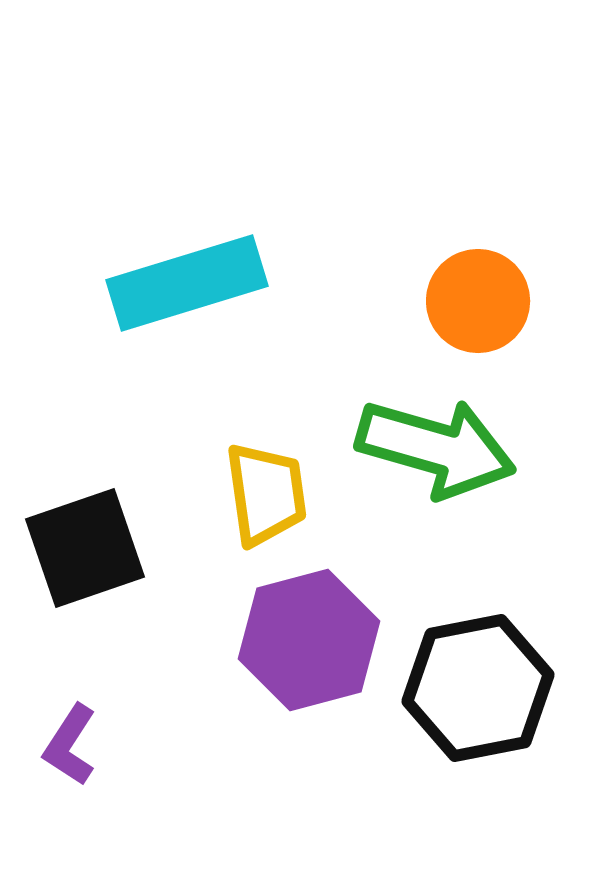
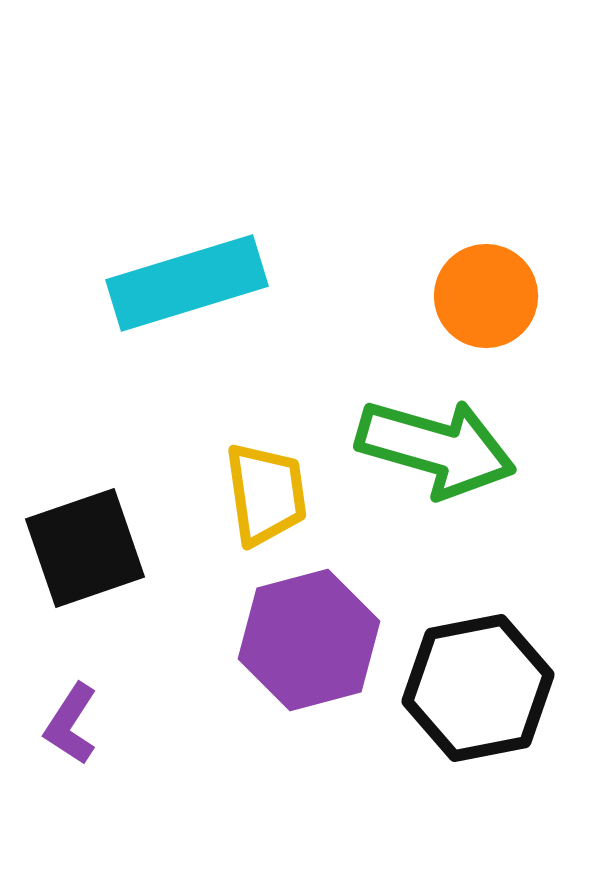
orange circle: moved 8 px right, 5 px up
purple L-shape: moved 1 px right, 21 px up
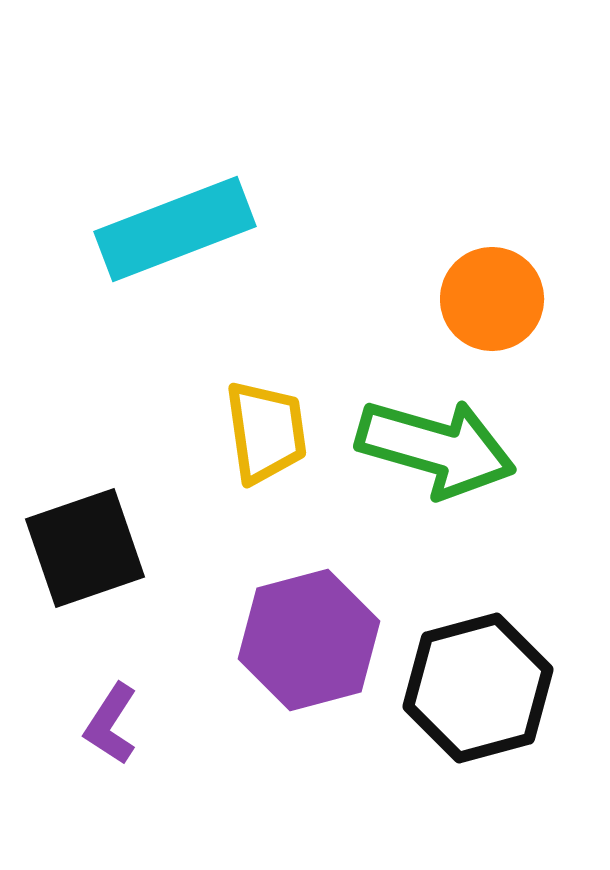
cyan rectangle: moved 12 px left, 54 px up; rotated 4 degrees counterclockwise
orange circle: moved 6 px right, 3 px down
yellow trapezoid: moved 62 px up
black hexagon: rotated 4 degrees counterclockwise
purple L-shape: moved 40 px right
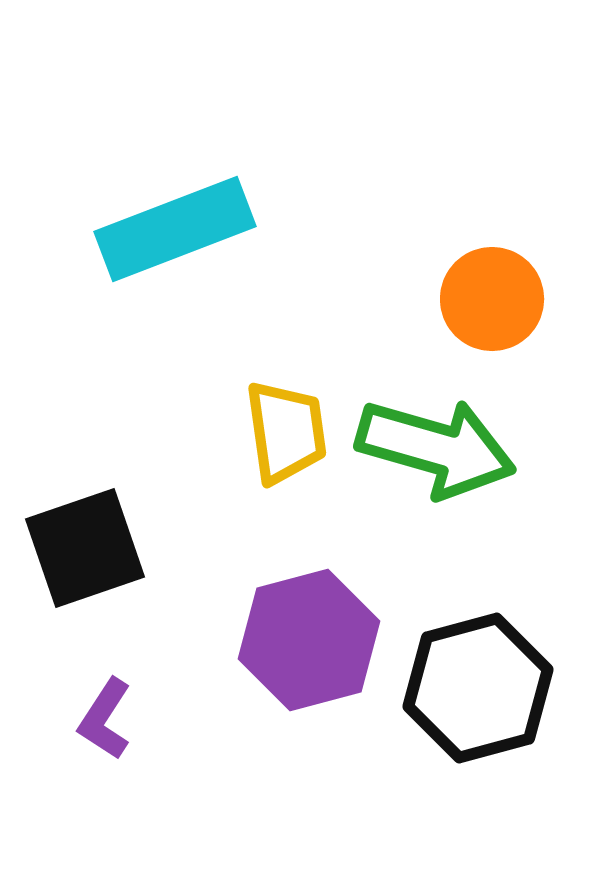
yellow trapezoid: moved 20 px right
purple L-shape: moved 6 px left, 5 px up
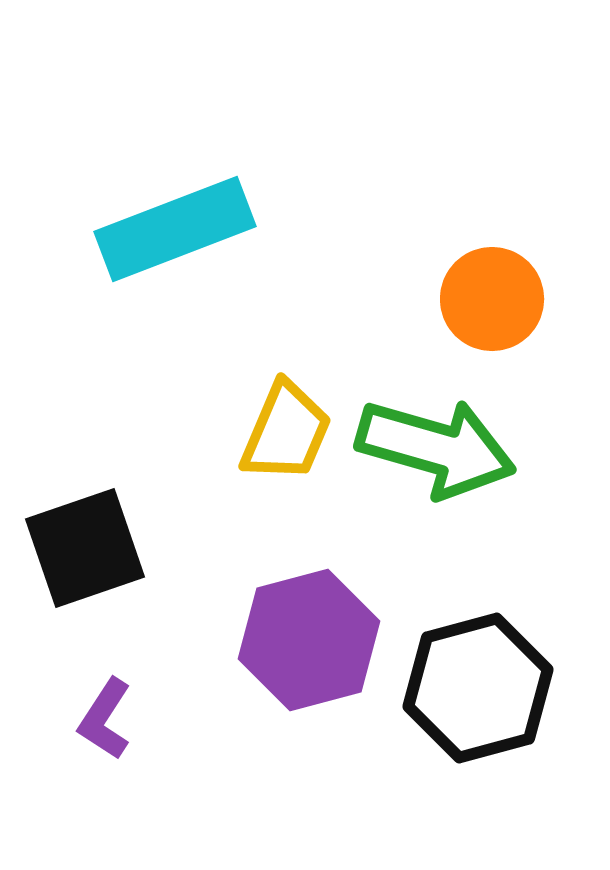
yellow trapezoid: rotated 31 degrees clockwise
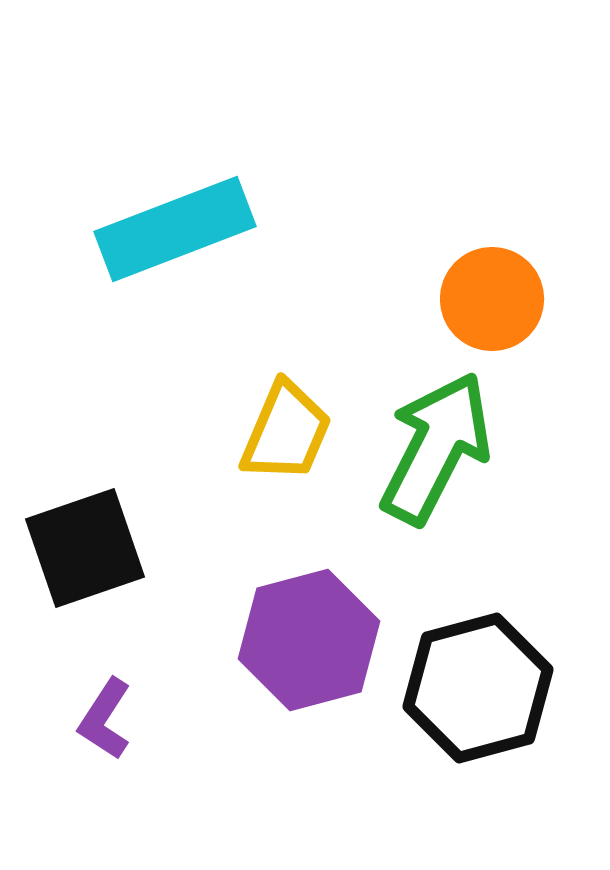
green arrow: rotated 79 degrees counterclockwise
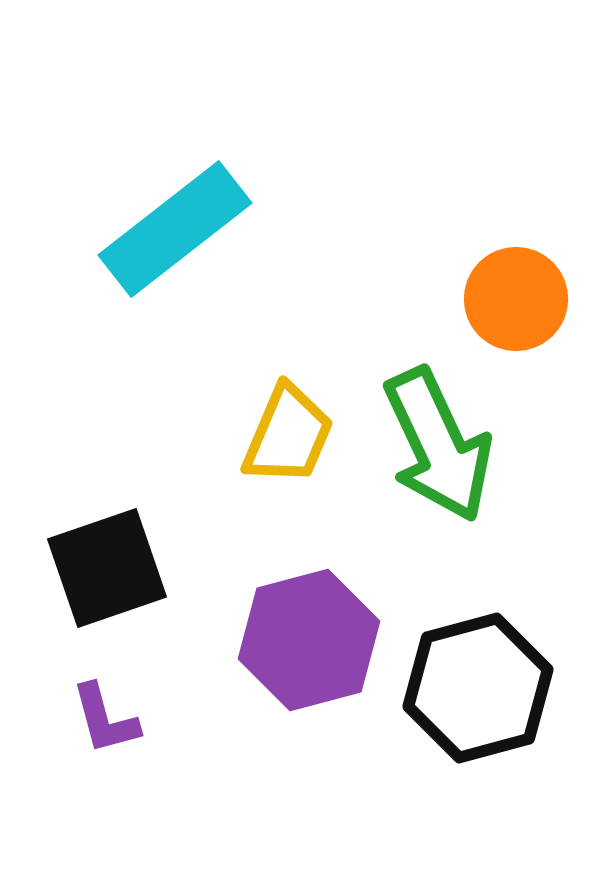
cyan rectangle: rotated 17 degrees counterclockwise
orange circle: moved 24 px right
yellow trapezoid: moved 2 px right, 3 px down
green arrow: moved 2 px right, 3 px up; rotated 128 degrees clockwise
black square: moved 22 px right, 20 px down
purple L-shape: rotated 48 degrees counterclockwise
